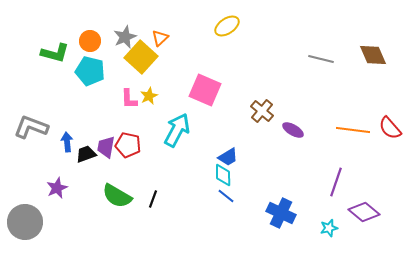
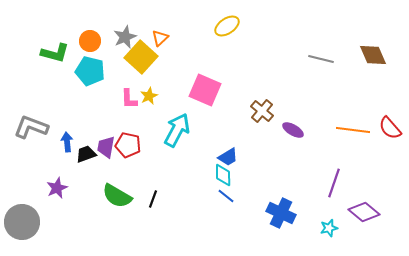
purple line: moved 2 px left, 1 px down
gray circle: moved 3 px left
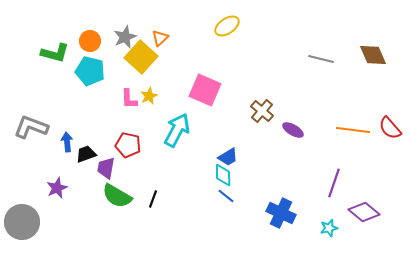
purple trapezoid: moved 21 px down
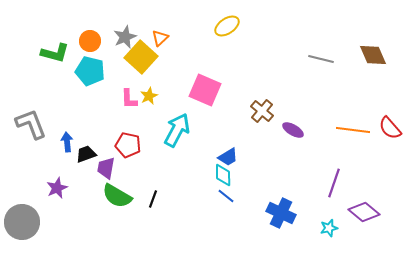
gray L-shape: moved 3 px up; rotated 48 degrees clockwise
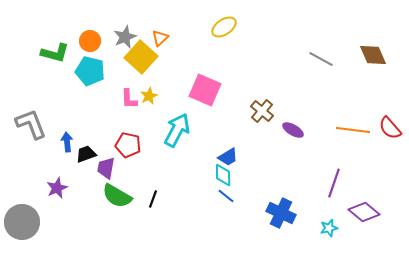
yellow ellipse: moved 3 px left, 1 px down
gray line: rotated 15 degrees clockwise
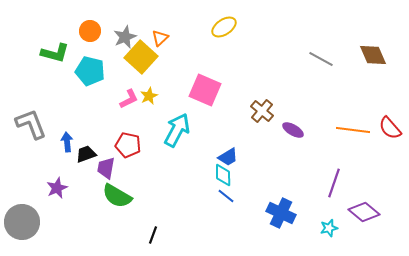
orange circle: moved 10 px up
pink L-shape: rotated 115 degrees counterclockwise
black line: moved 36 px down
